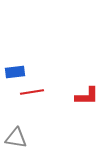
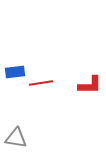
red line: moved 9 px right, 9 px up
red L-shape: moved 3 px right, 11 px up
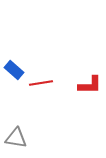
blue rectangle: moved 1 px left, 2 px up; rotated 48 degrees clockwise
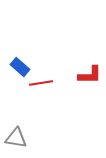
blue rectangle: moved 6 px right, 3 px up
red L-shape: moved 10 px up
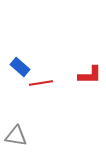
gray triangle: moved 2 px up
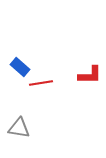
gray triangle: moved 3 px right, 8 px up
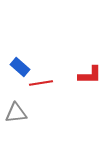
gray triangle: moved 3 px left, 15 px up; rotated 15 degrees counterclockwise
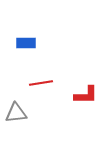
blue rectangle: moved 6 px right, 24 px up; rotated 42 degrees counterclockwise
red L-shape: moved 4 px left, 20 px down
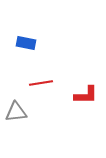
blue rectangle: rotated 12 degrees clockwise
gray triangle: moved 1 px up
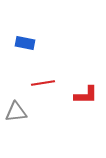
blue rectangle: moved 1 px left
red line: moved 2 px right
